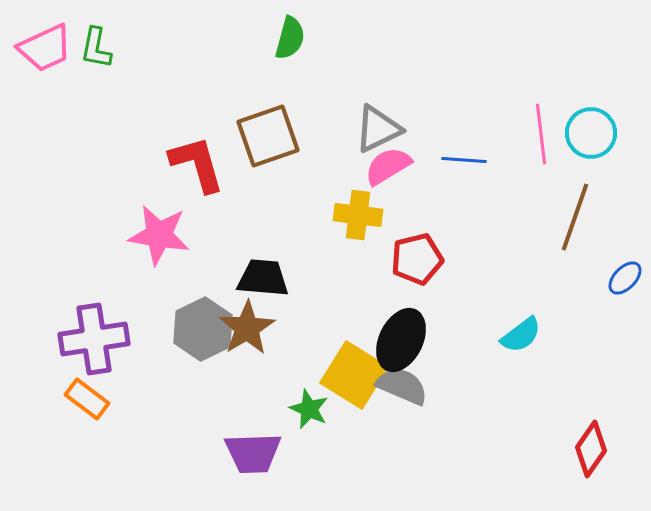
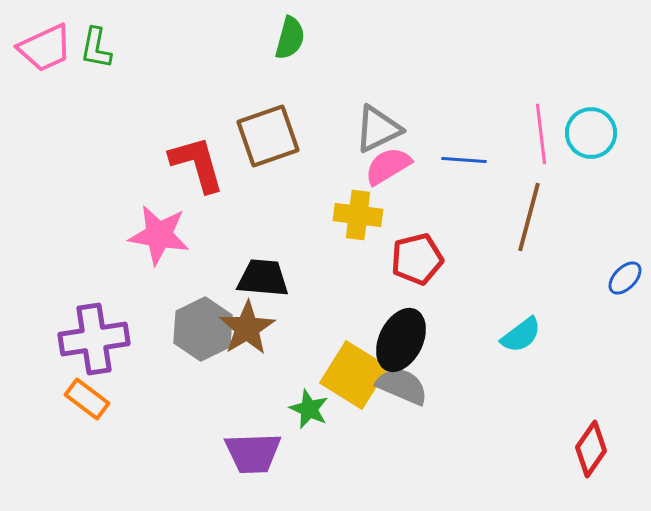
brown line: moved 46 px left; rotated 4 degrees counterclockwise
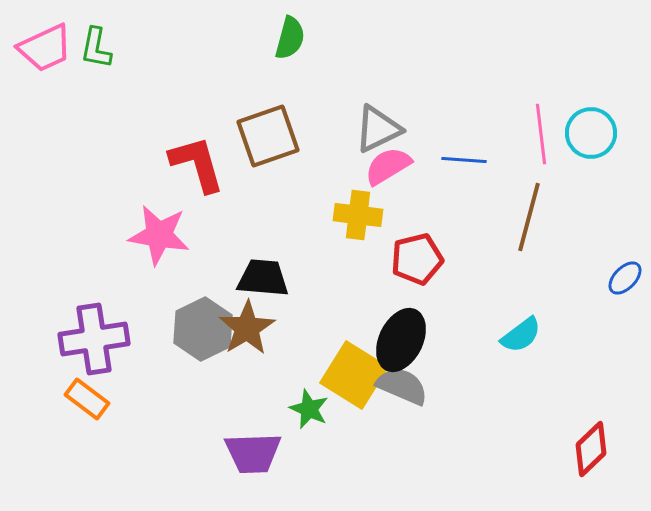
red diamond: rotated 12 degrees clockwise
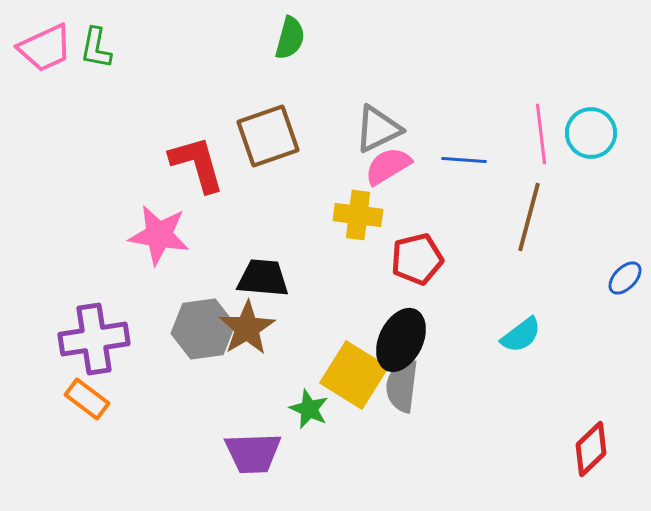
gray hexagon: rotated 18 degrees clockwise
gray semicircle: rotated 106 degrees counterclockwise
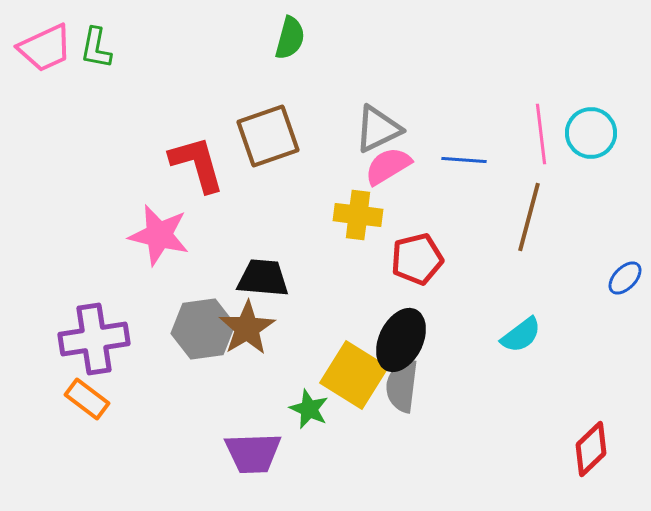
pink star: rotated 4 degrees clockwise
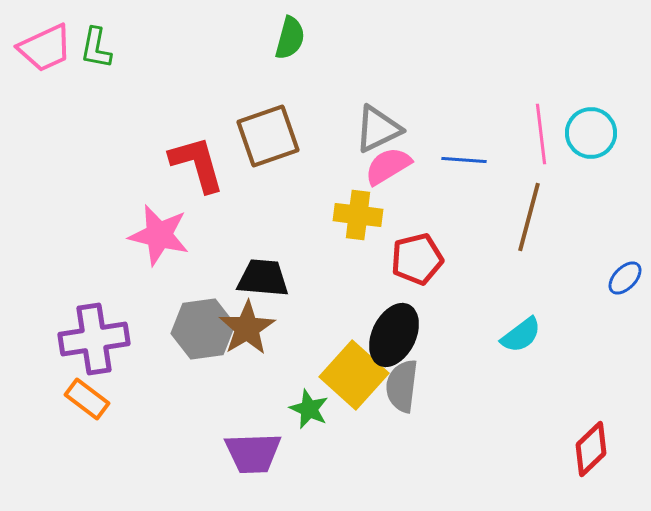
black ellipse: moved 7 px left, 5 px up
yellow square: rotated 10 degrees clockwise
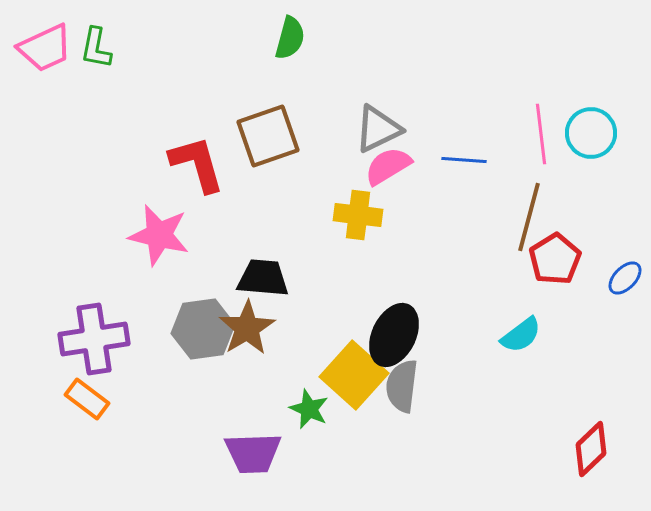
red pentagon: moved 138 px right; rotated 18 degrees counterclockwise
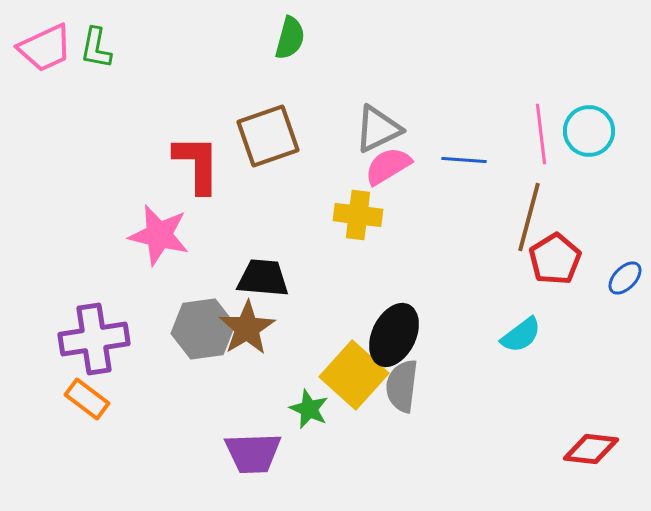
cyan circle: moved 2 px left, 2 px up
red L-shape: rotated 16 degrees clockwise
red diamond: rotated 50 degrees clockwise
